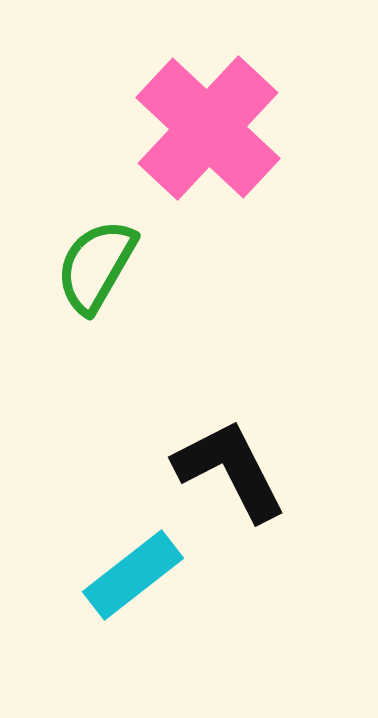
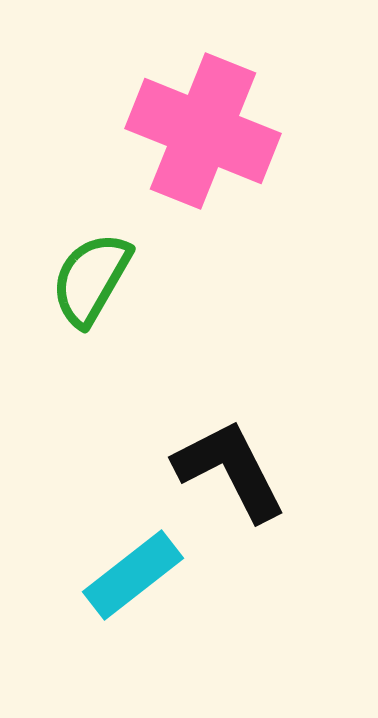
pink cross: moved 5 px left, 3 px down; rotated 21 degrees counterclockwise
green semicircle: moved 5 px left, 13 px down
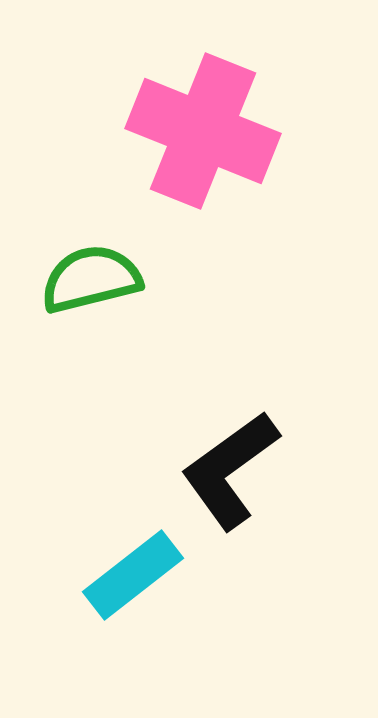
green semicircle: rotated 46 degrees clockwise
black L-shape: rotated 99 degrees counterclockwise
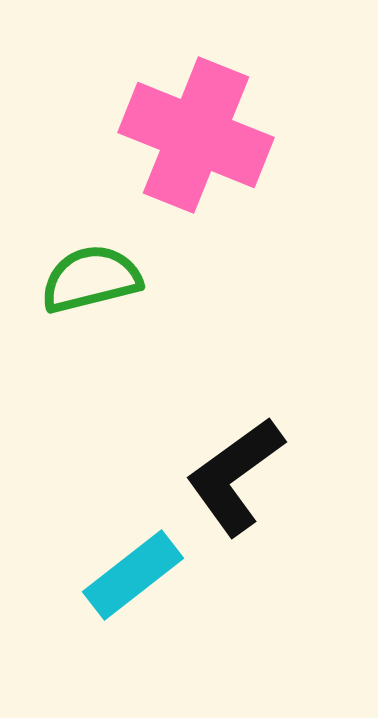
pink cross: moved 7 px left, 4 px down
black L-shape: moved 5 px right, 6 px down
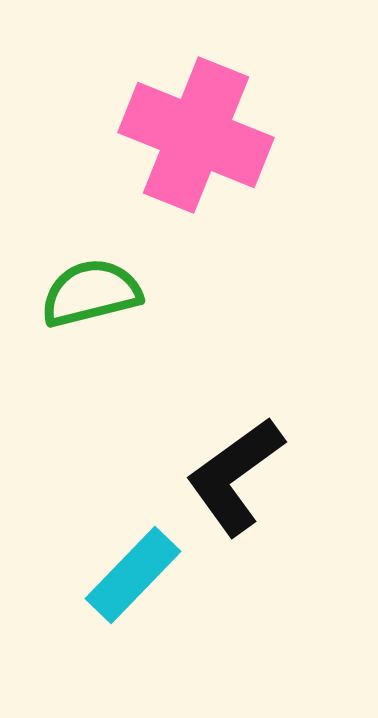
green semicircle: moved 14 px down
cyan rectangle: rotated 8 degrees counterclockwise
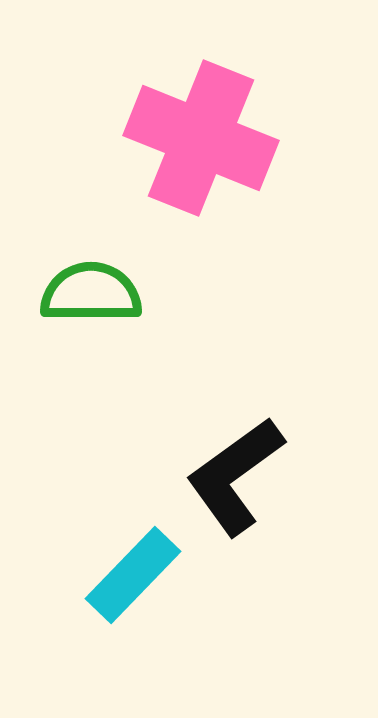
pink cross: moved 5 px right, 3 px down
green semicircle: rotated 14 degrees clockwise
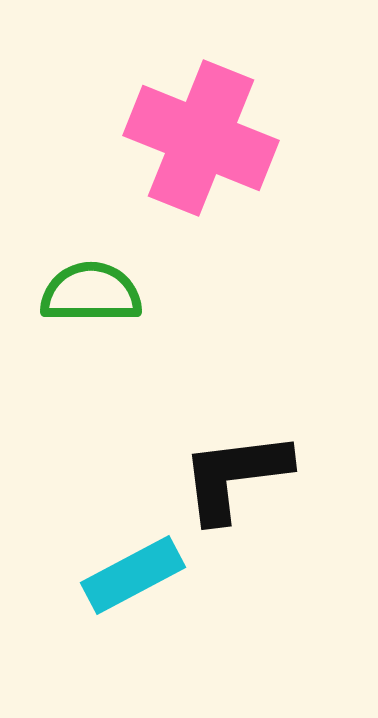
black L-shape: rotated 29 degrees clockwise
cyan rectangle: rotated 18 degrees clockwise
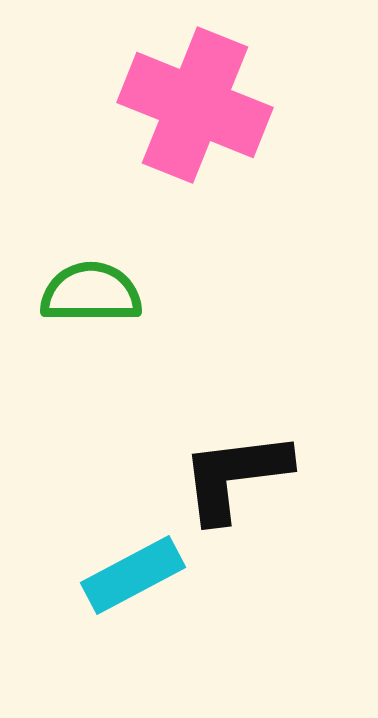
pink cross: moved 6 px left, 33 px up
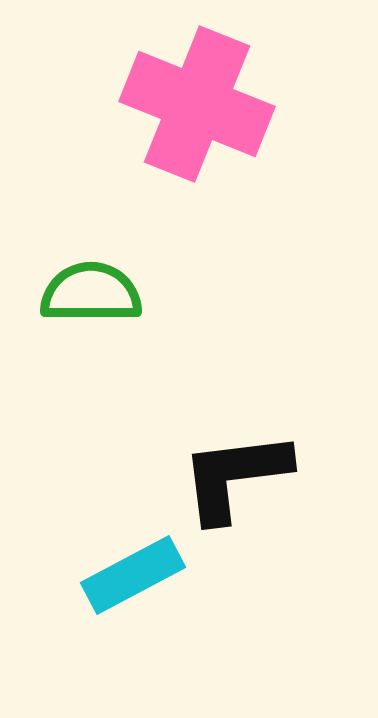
pink cross: moved 2 px right, 1 px up
